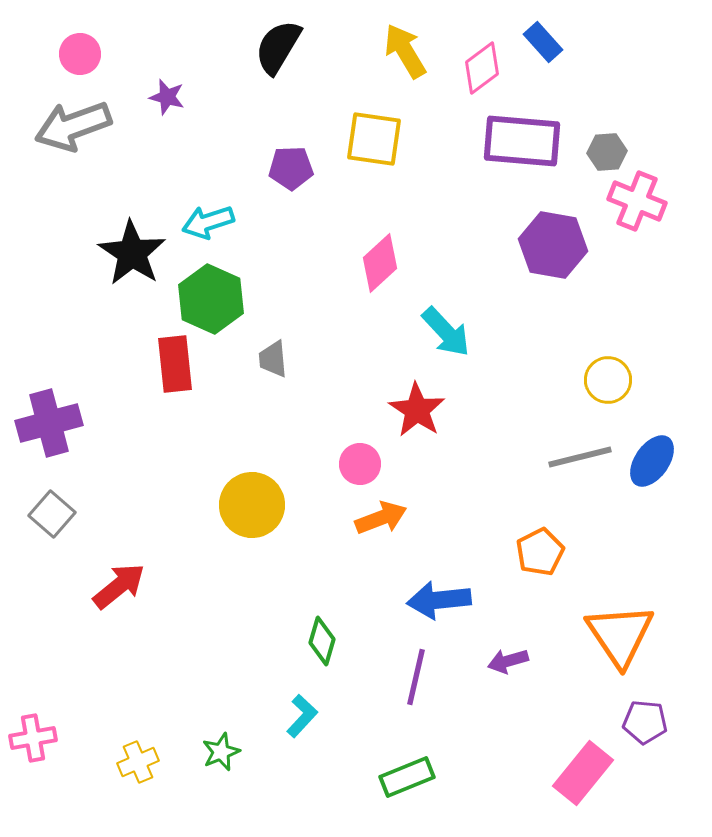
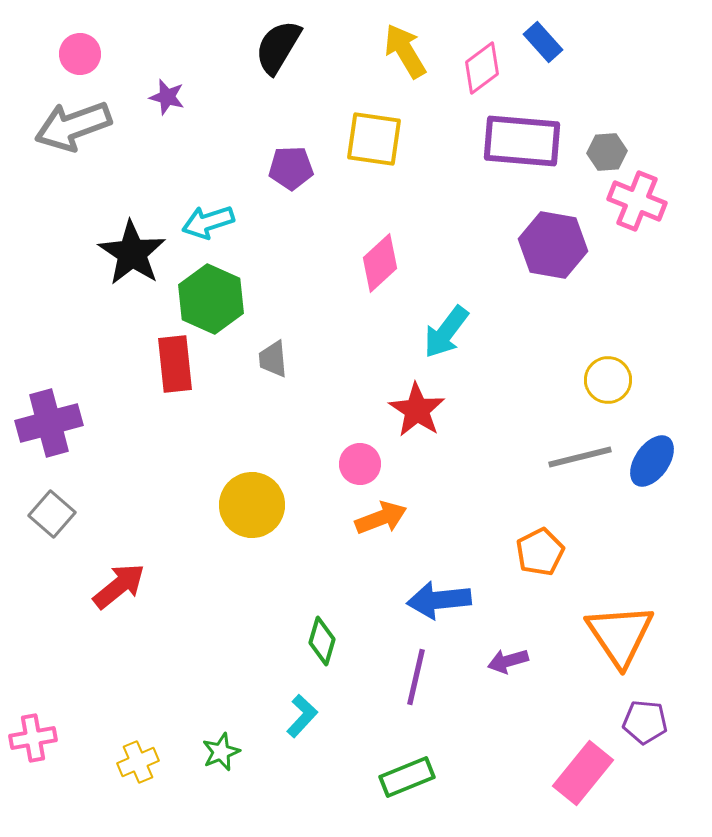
cyan arrow at (446, 332): rotated 80 degrees clockwise
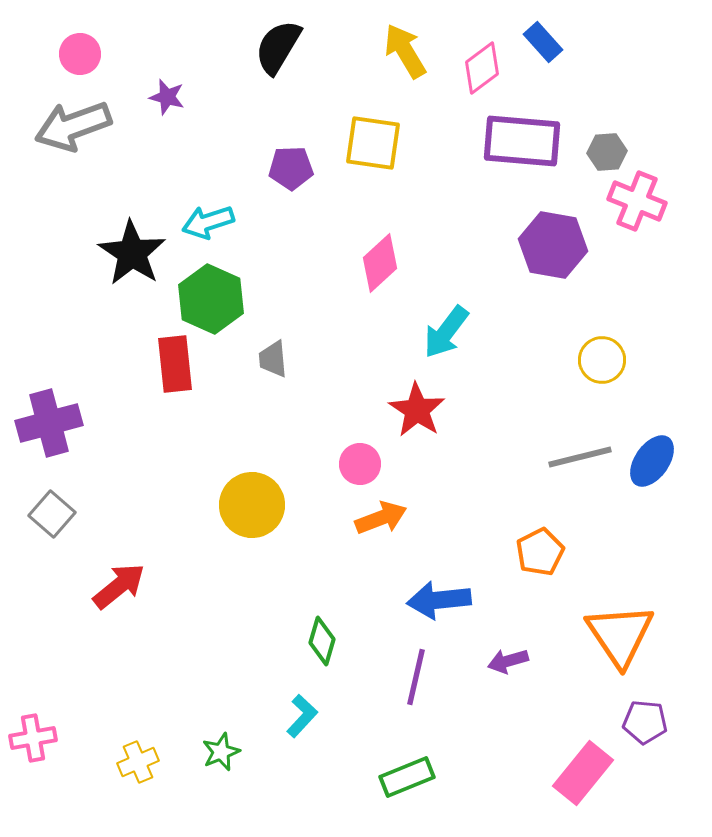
yellow square at (374, 139): moved 1 px left, 4 px down
yellow circle at (608, 380): moved 6 px left, 20 px up
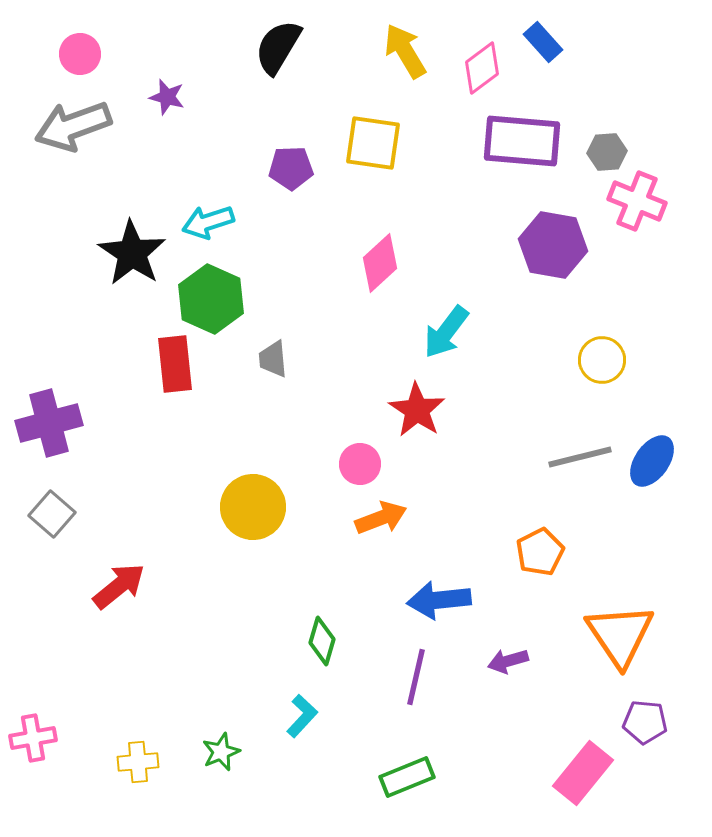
yellow circle at (252, 505): moved 1 px right, 2 px down
yellow cross at (138, 762): rotated 18 degrees clockwise
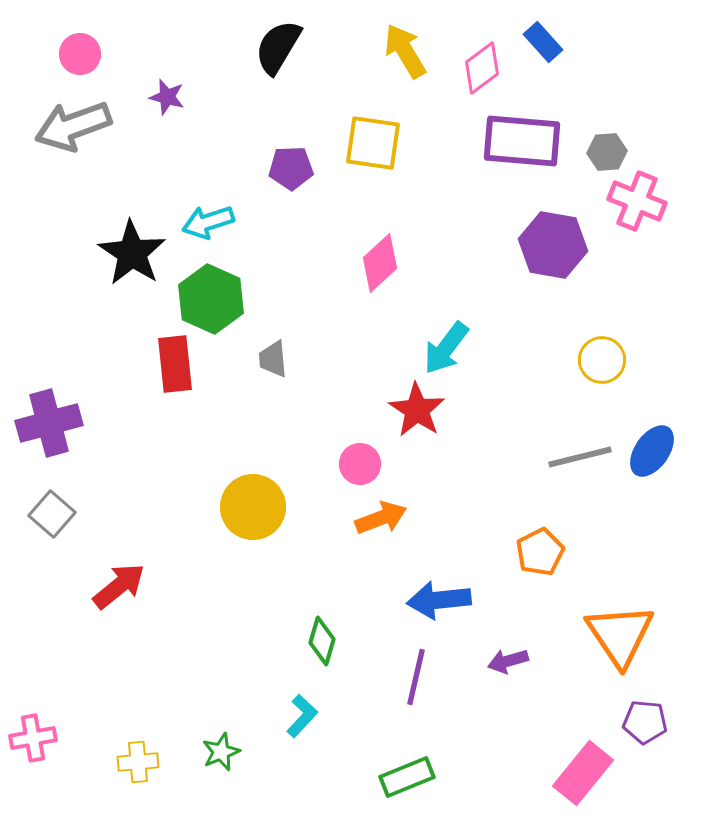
cyan arrow at (446, 332): moved 16 px down
blue ellipse at (652, 461): moved 10 px up
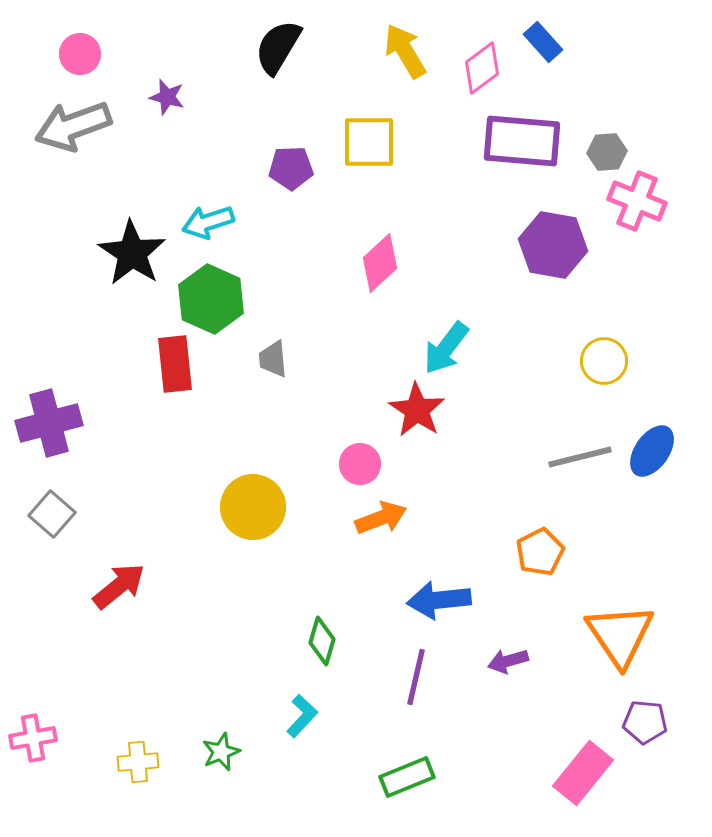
yellow square at (373, 143): moved 4 px left, 1 px up; rotated 8 degrees counterclockwise
yellow circle at (602, 360): moved 2 px right, 1 px down
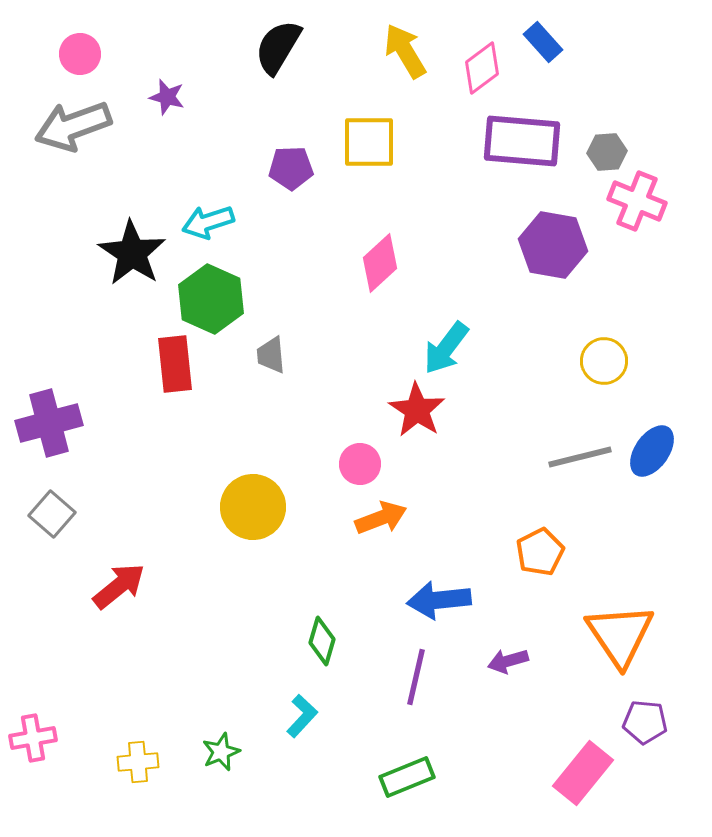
gray trapezoid at (273, 359): moved 2 px left, 4 px up
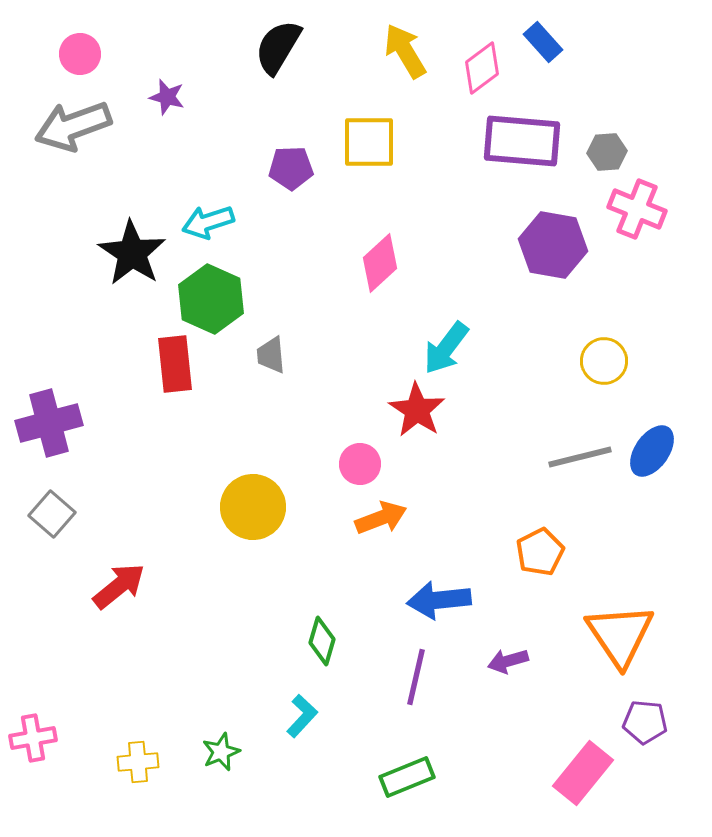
pink cross at (637, 201): moved 8 px down
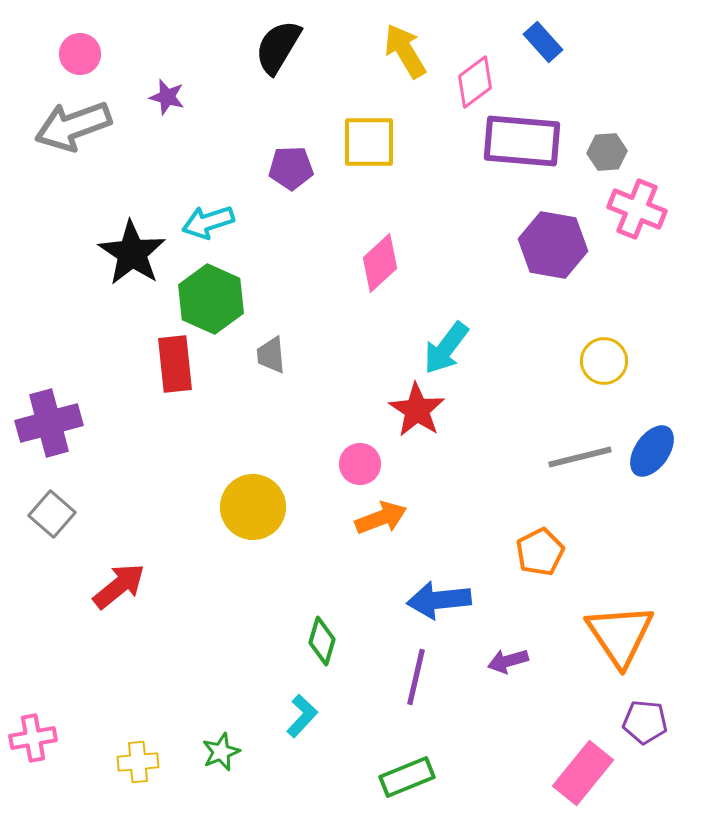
pink diamond at (482, 68): moved 7 px left, 14 px down
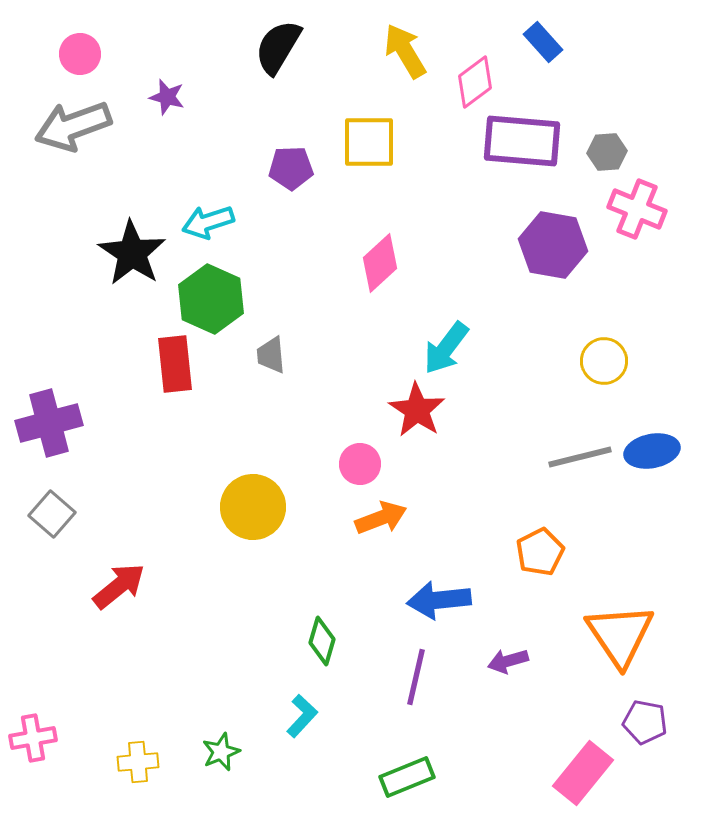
blue ellipse at (652, 451): rotated 44 degrees clockwise
purple pentagon at (645, 722): rotated 6 degrees clockwise
